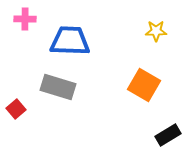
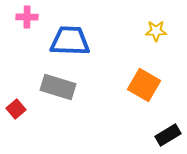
pink cross: moved 2 px right, 2 px up
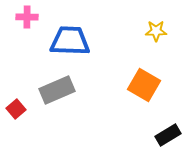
gray rectangle: moved 1 px left, 3 px down; rotated 40 degrees counterclockwise
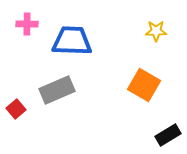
pink cross: moved 7 px down
blue trapezoid: moved 2 px right
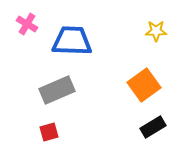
pink cross: rotated 30 degrees clockwise
orange square: rotated 24 degrees clockwise
red square: moved 33 px right, 23 px down; rotated 24 degrees clockwise
black rectangle: moved 15 px left, 8 px up
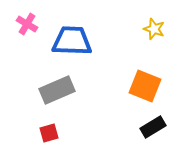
yellow star: moved 2 px left, 2 px up; rotated 20 degrees clockwise
orange square: moved 1 px right, 1 px down; rotated 32 degrees counterclockwise
red square: moved 1 px down
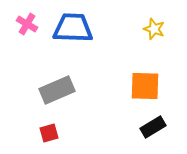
blue trapezoid: moved 1 px right, 13 px up
orange square: rotated 20 degrees counterclockwise
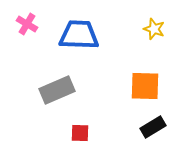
blue trapezoid: moved 6 px right, 7 px down
red square: moved 31 px right; rotated 18 degrees clockwise
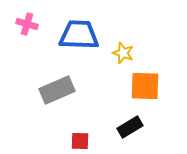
pink cross: rotated 15 degrees counterclockwise
yellow star: moved 31 px left, 24 px down
black rectangle: moved 23 px left
red square: moved 8 px down
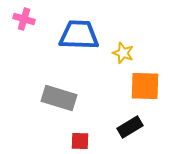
pink cross: moved 3 px left, 5 px up
gray rectangle: moved 2 px right, 8 px down; rotated 40 degrees clockwise
